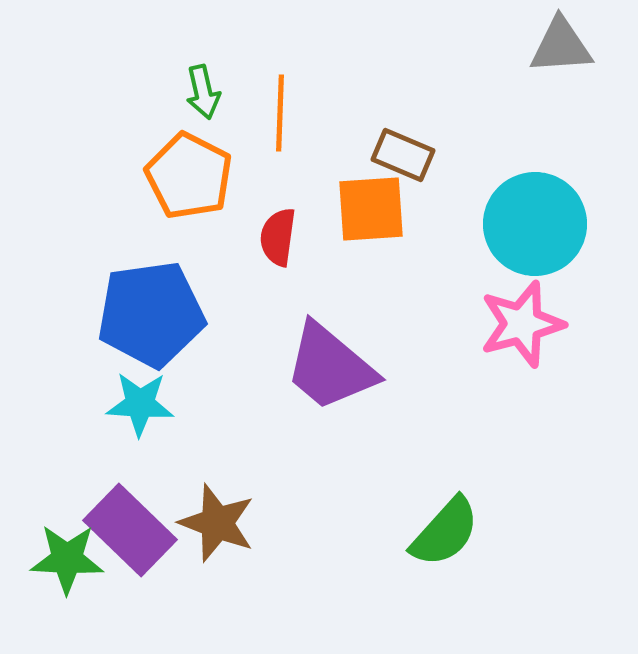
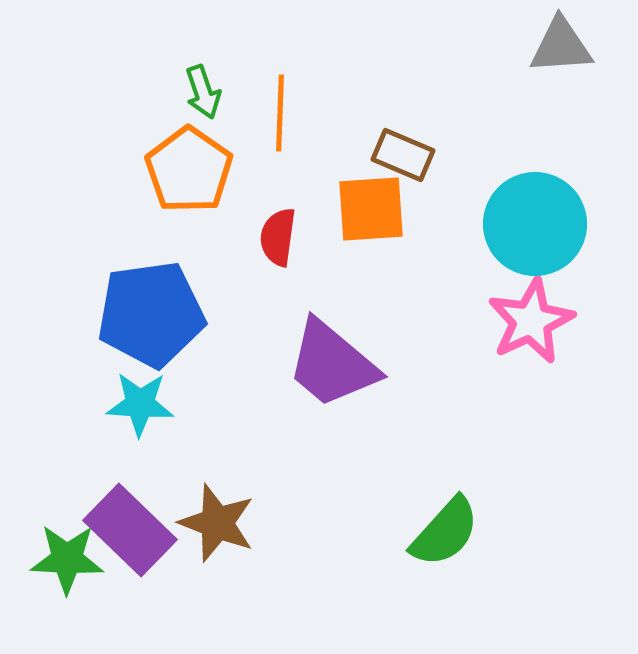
green arrow: rotated 6 degrees counterclockwise
orange pentagon: moved 6 px up; rotated 8 degrees clockwise
pink star: moved 9 px right, 3 px up; rotated 10 degrees counterclockwise
purple trapezoid: moved 2 px right, 3 px up
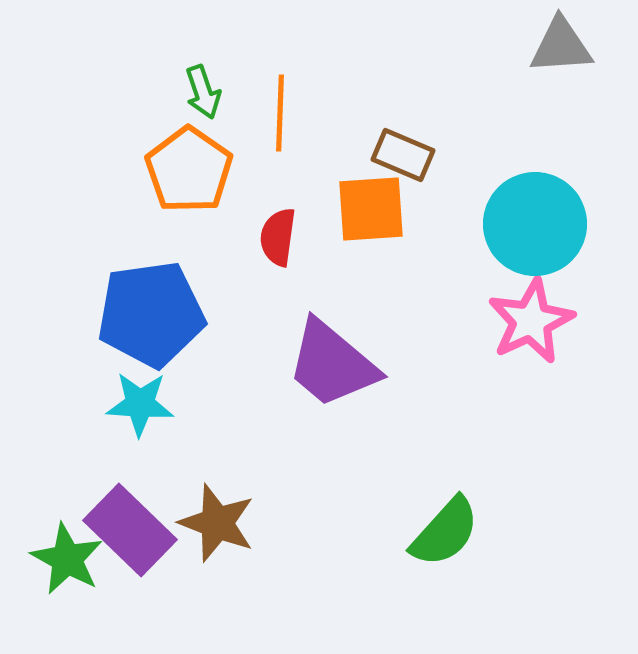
green star: rotated 26 degrees clockwise
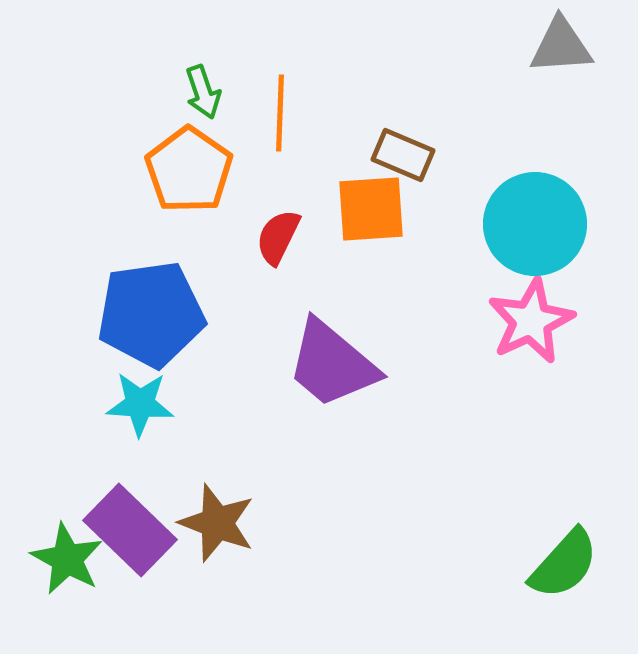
red semicircle: rotated 18 degrees clockwise
green semicircle: moved 119 px right, 32 px down
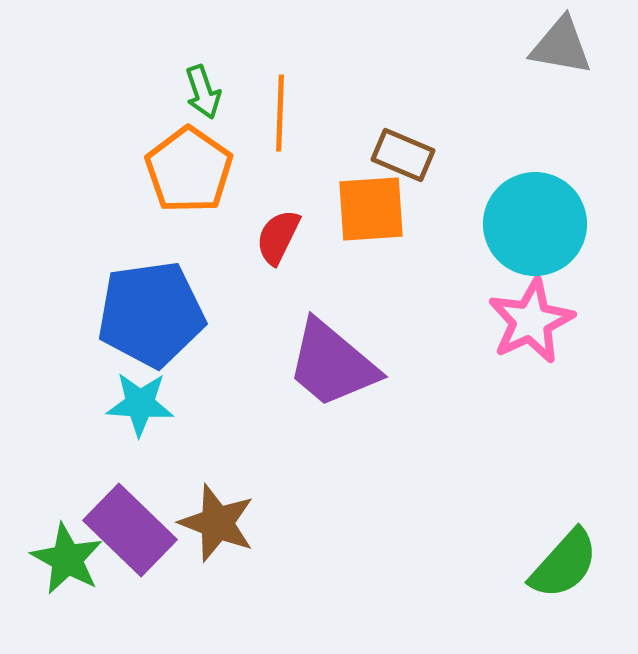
gray triangle: rotated 14 degrees clockwise
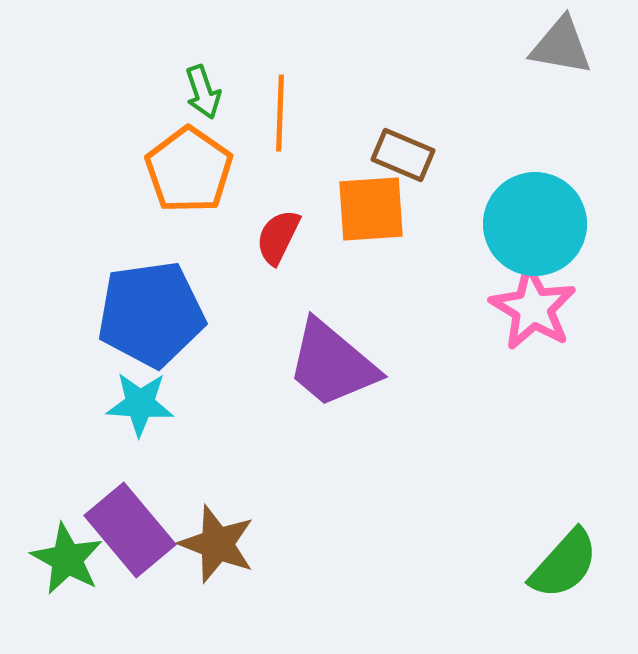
pink star: moved 2 px right, 13 px up; rotated 16 degrees counterclockwise
brown star: moved 21 px down
purple rectangle: rotated 6 degrees clockwise
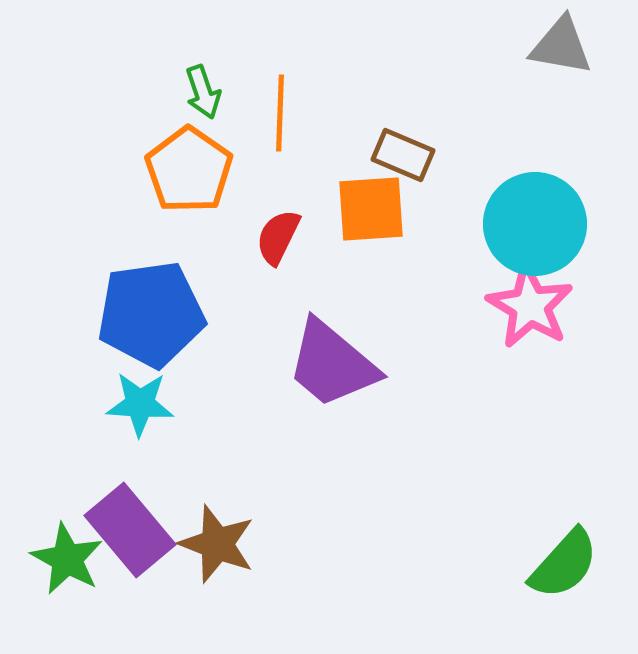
pink star: moved 3 px left, 2 px up
